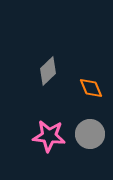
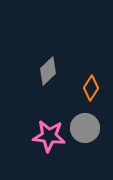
orange diamond: rotated 55 degrees clockwise
gray circle: moved 5 px left, 6 px up
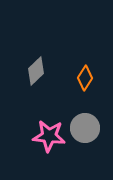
gray diamond: moved 12 px left
orange diamond: moved 6 px left, 10 px up
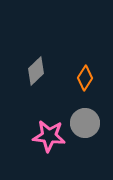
gray circle: moved 5 px up
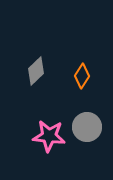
orange diamond: moved 3 px left, 2 px up
gray circle: moved 2 px right, 4 px down
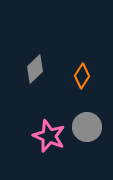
gray diamond: moved 1 px left, 2 px up
pink star: rotated 16 degrees clockwise
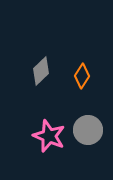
gray diamond: moved 6 px right, 2 px down
gray circle: moved 1 px right, 3 px down
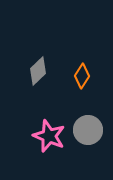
gray diamond: moved 3 px left
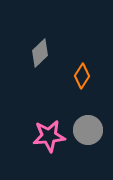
gray diamond: moved 2 px right, 18 px up
pink star: rotated 28 degrees counterclockwise
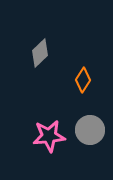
orange diamond: moved 1 px right, 4 px down
gray circle: moved 2 px right
